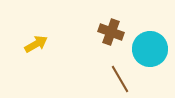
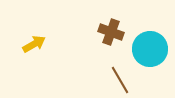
yellow arrow: moved 2 px left
brown line: moved 1 px down
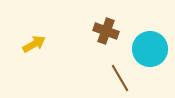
brown cross: moved 5 px left, 1 px up
brown line: moved 2 px up
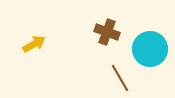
brown cross: moved 1 px right, 1 px down
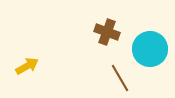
yellow arrow: moved 7 px left, 22 px down
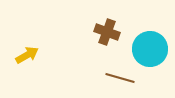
yellow arrow: moved 11 px up
brown line: rotated 44 degrees counterclockwise
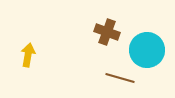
cyan circle: moved 3 px left, 1 px down
yellow arrow: moved 1 px right; rotated 50 degrees counterclockwise
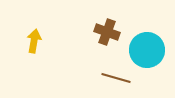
yellow arrow: moved 6 px right, 14 px up
brown line: moved 4 px left
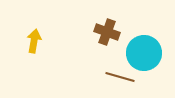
cyan circle: moved 3 px left, 3 px down
brown line: moved 4 px right, 1 px up
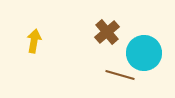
brown cross: rotated 30 degrees clockwise
brown line: moved 2 px up
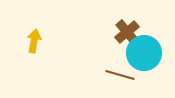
brown cross: moved 20 px right
